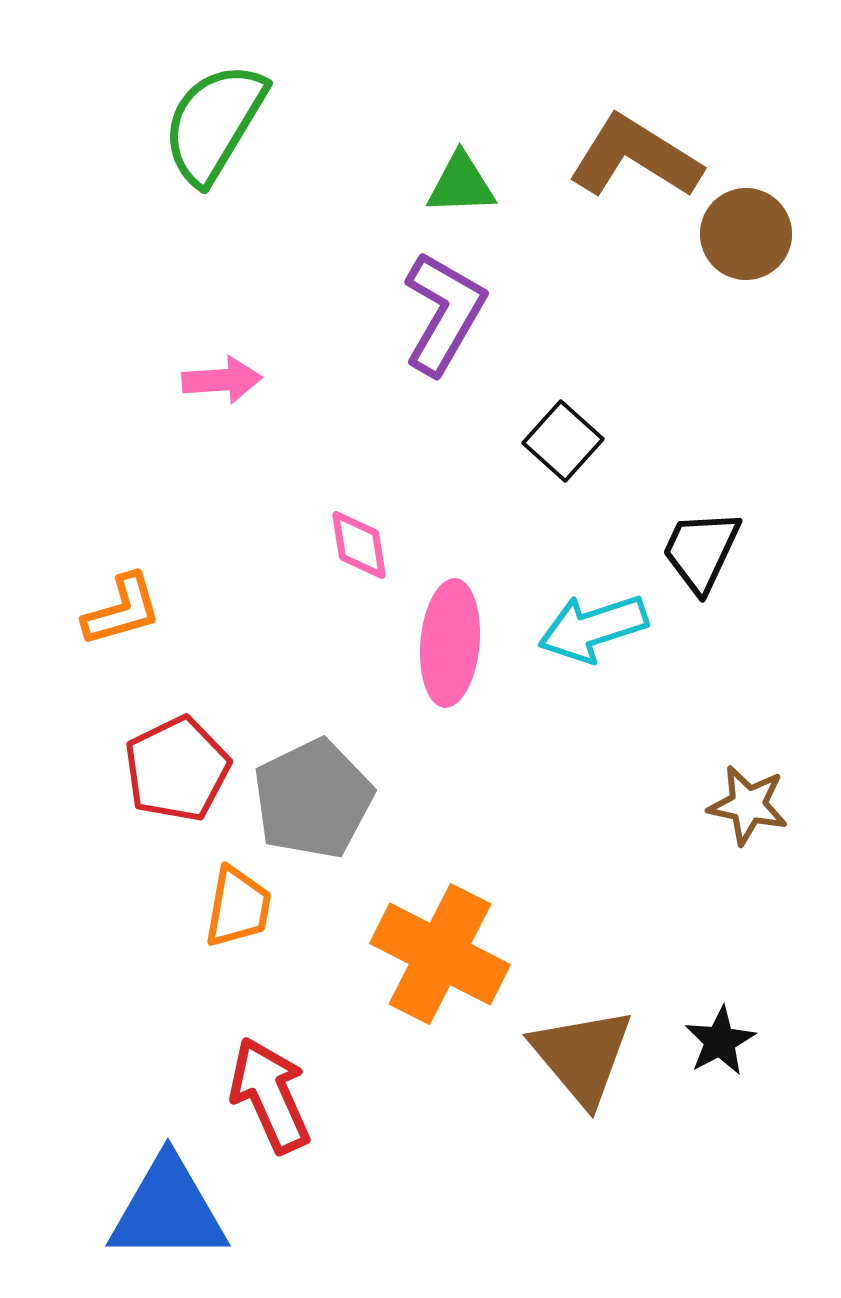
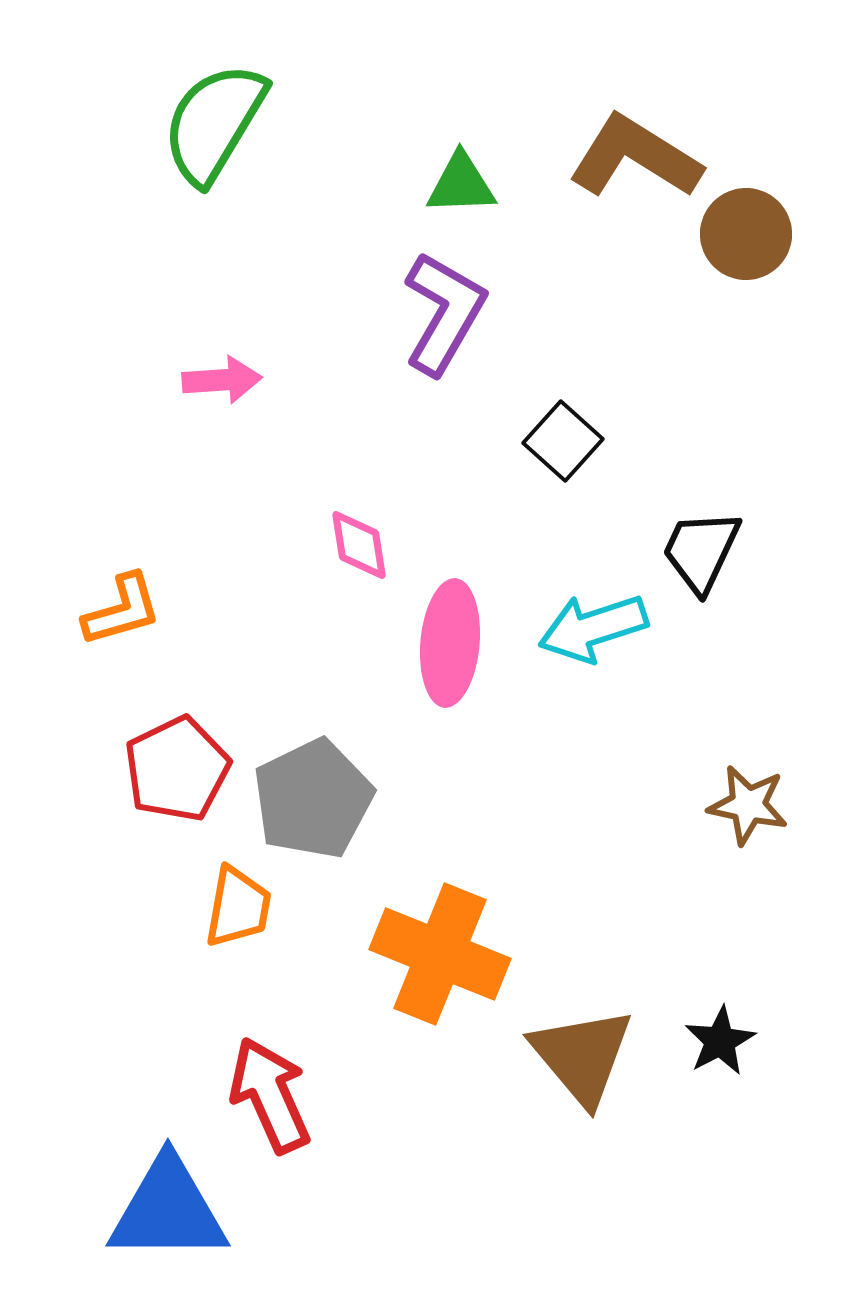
orange cross: rotated 5 degrees counterclockwise
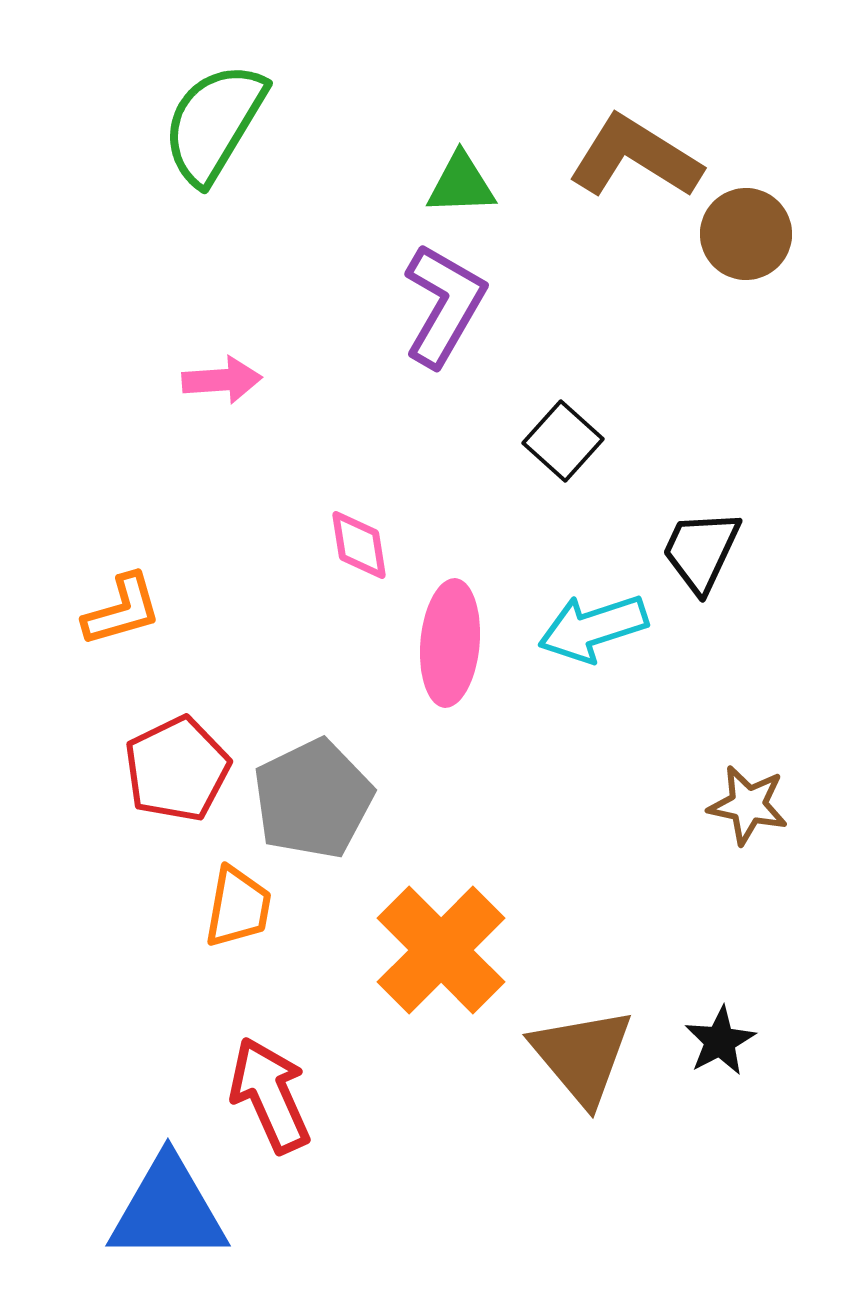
purple L-shape: moved 8 px up
orange cross: moved 1 px right, 4 px up; rotated 23 degrees clockwise
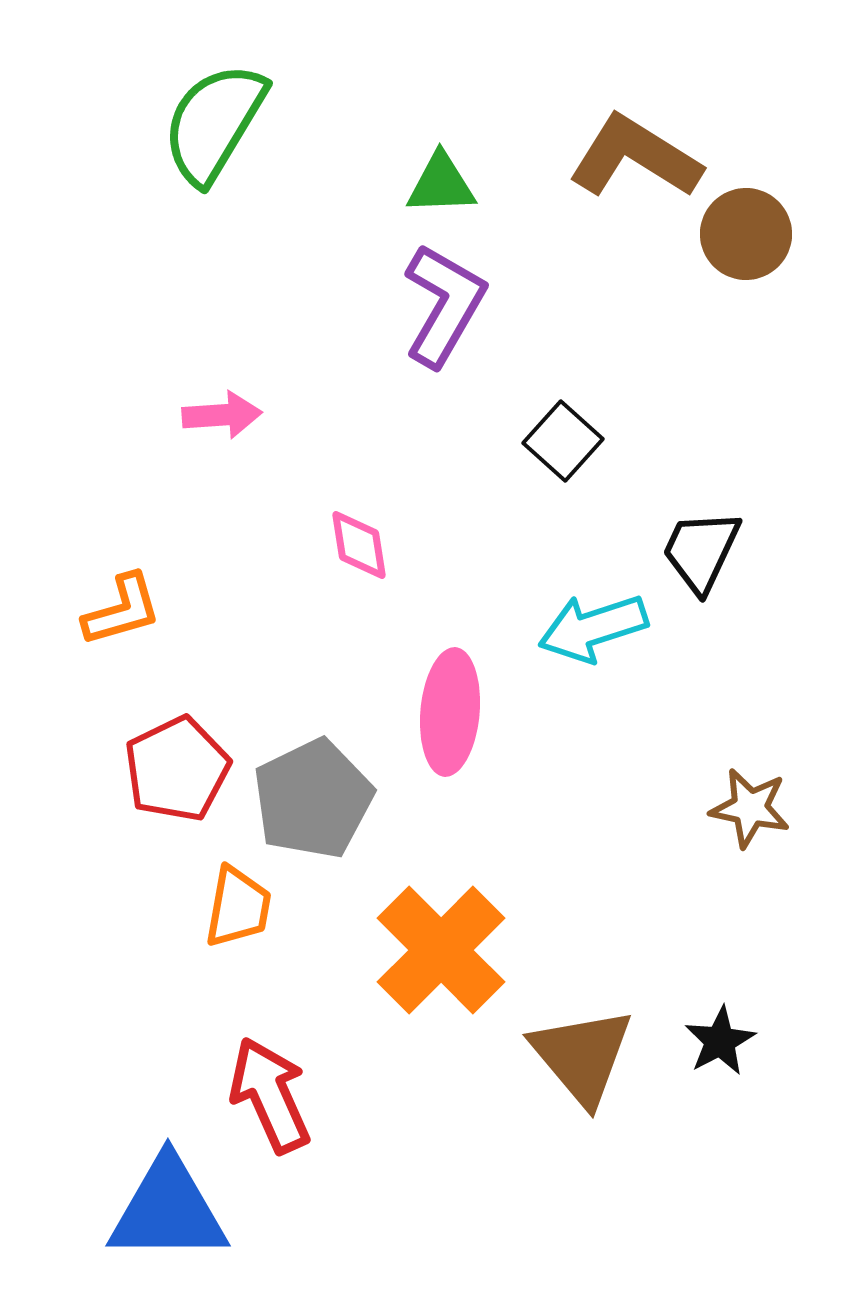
green triangle: moved 20 px left
pink arrow: moved 35 px down
pink ellipse: moved 69 px down
brown star: moved 2 px right, 3 px down
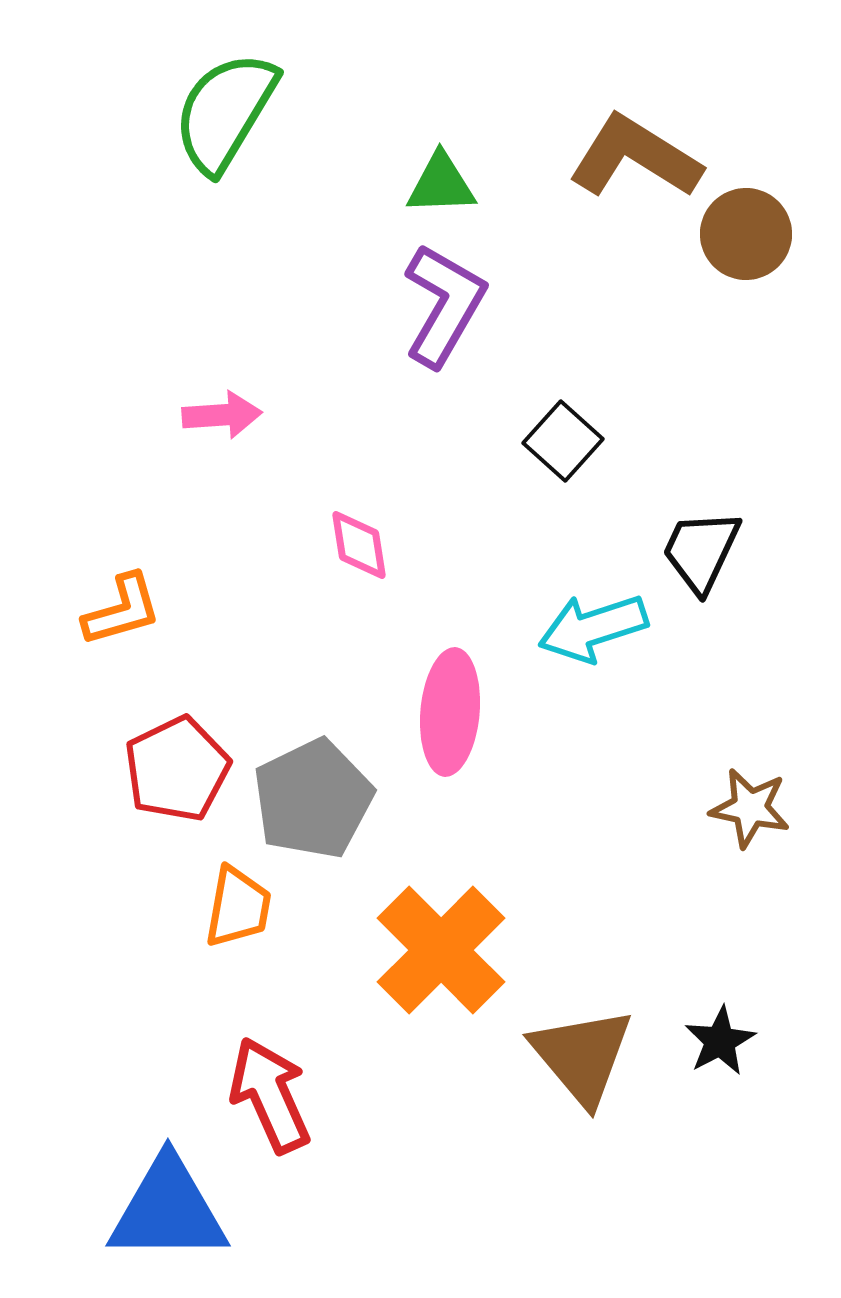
green semicircle: moved 11 px right, 11 px up
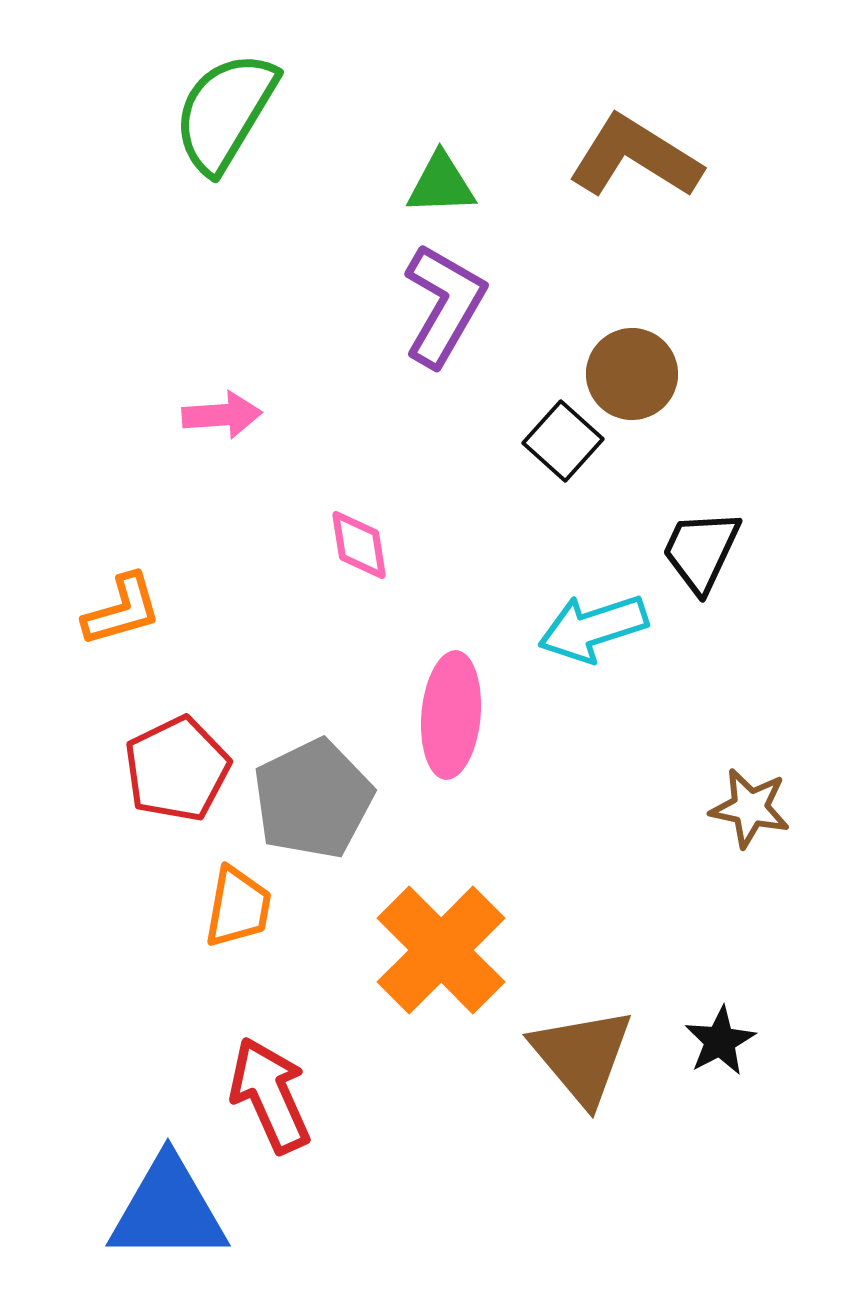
brown circle: moved 114 px left, 140 px down
pink ellipse: moved 1 px right, 3 px down
